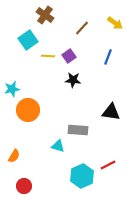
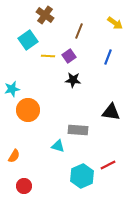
brown line: moved 3 px left, 3 px down; rotated 21 degrees counterclockwise
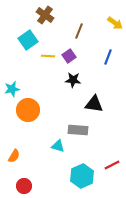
black triangle: moved 17 px left, 8 px up
red line: moved 4 px right
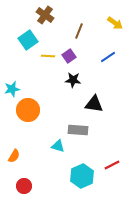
blue line: rotated 35 degrees clockwise
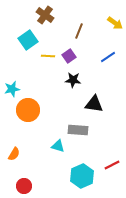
orange semicircle: moved 2 px up
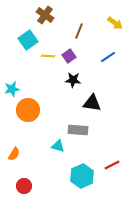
black triangle: moved 2 px left, 1 px up
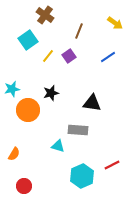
yellow line: rotated 56 degrees counterclockwise
black star: moved 22 px left, 13 px down; rotated 21 degrees counterclockwise
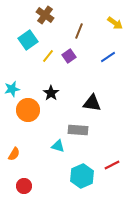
black star: rotated 21 degrees counterclockwise
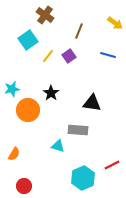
blue line: moved 2 px up; rotated 49 degrees clockwise
cyan hexagon: moved 1 px right, 2 px down
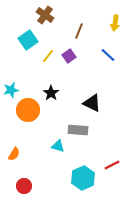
yellow arrow: rotated 63 degrees clockwise
blue line: rotated 28 degrees clockwise
cyan star: moved 1 px left, 1 px down
black triangle: rotated 18 degrees clockwise
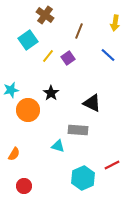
purple square: moved 1 px left, 2 px down
